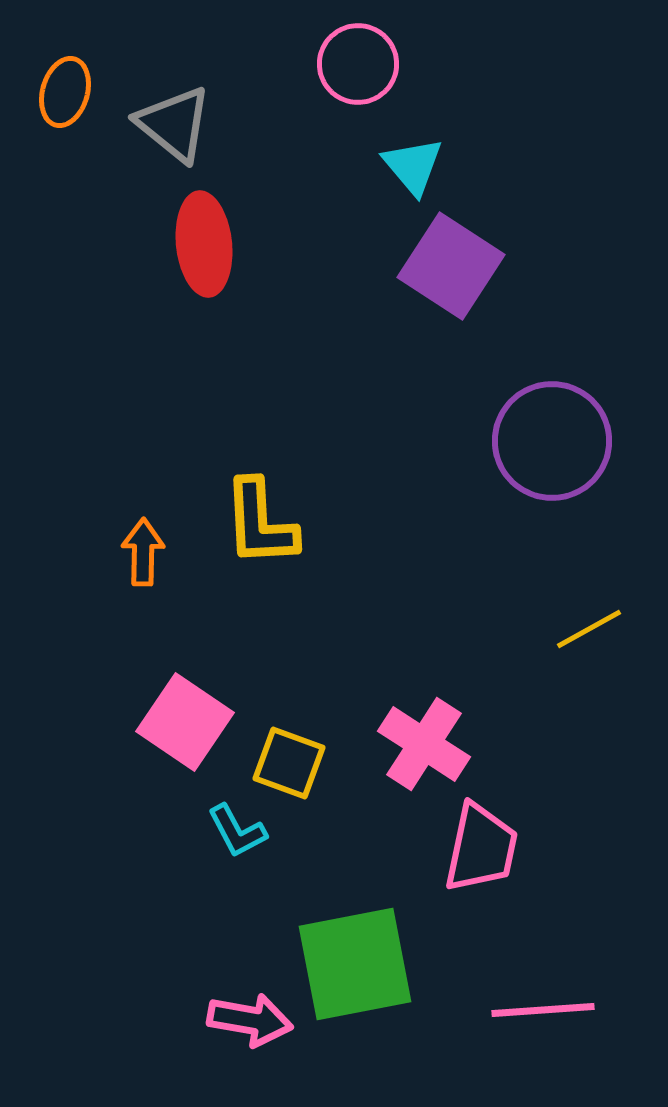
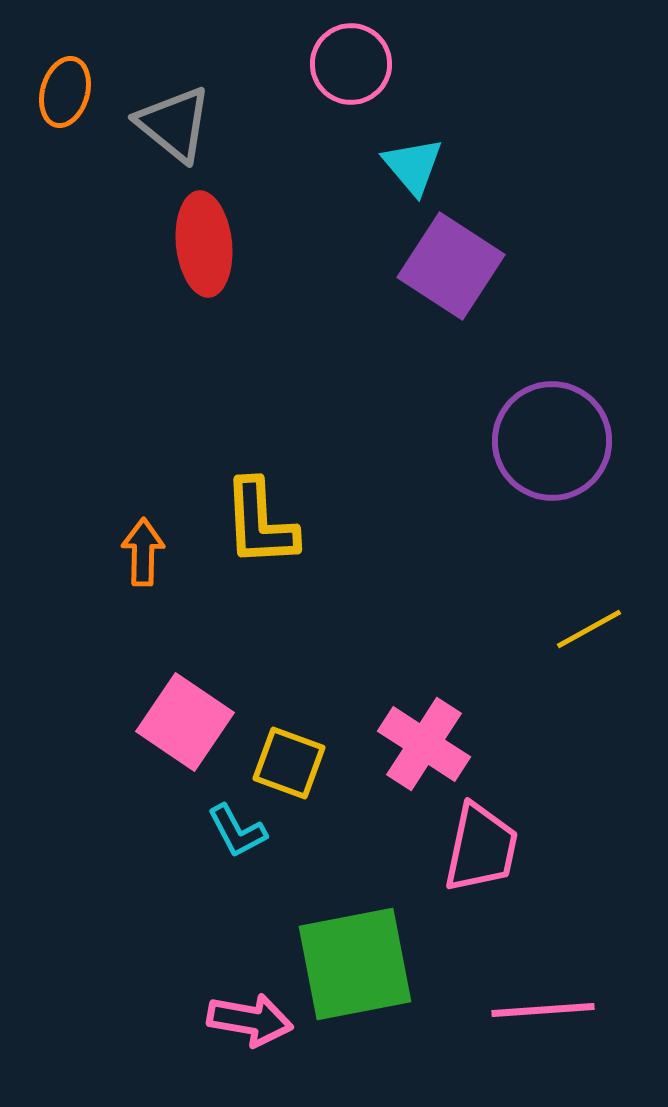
pink circle: moved 7 px left
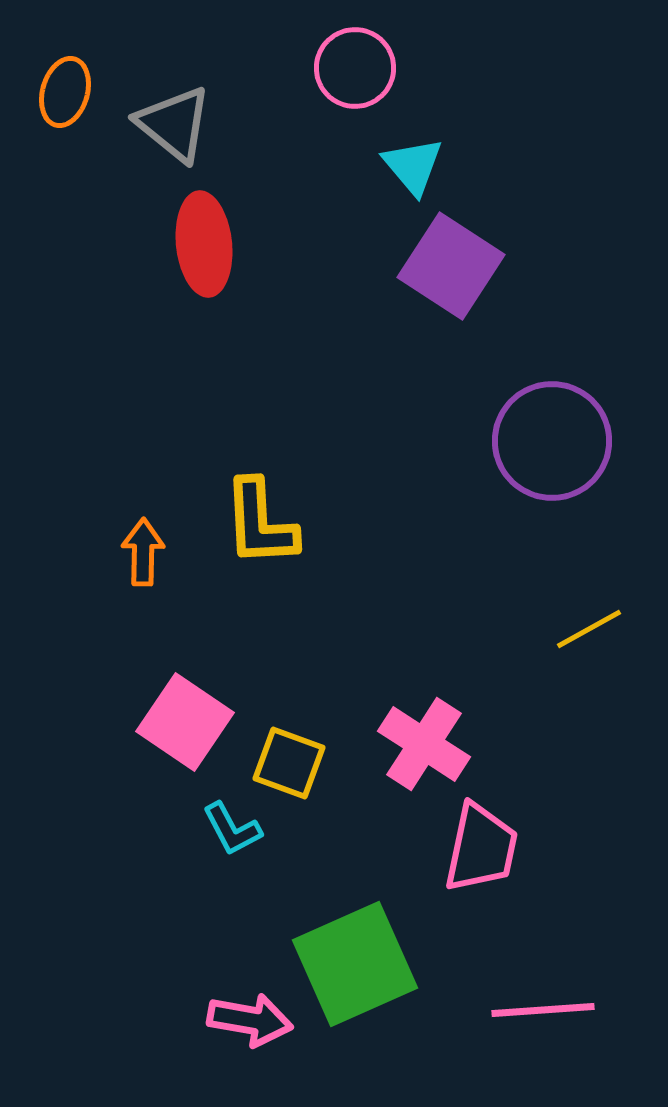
pink circle: moved 4 px right, 4 px down
cyan L-shape: moved 5 px left, 2 px up
green square: rotated 13 degrees counterclockwise
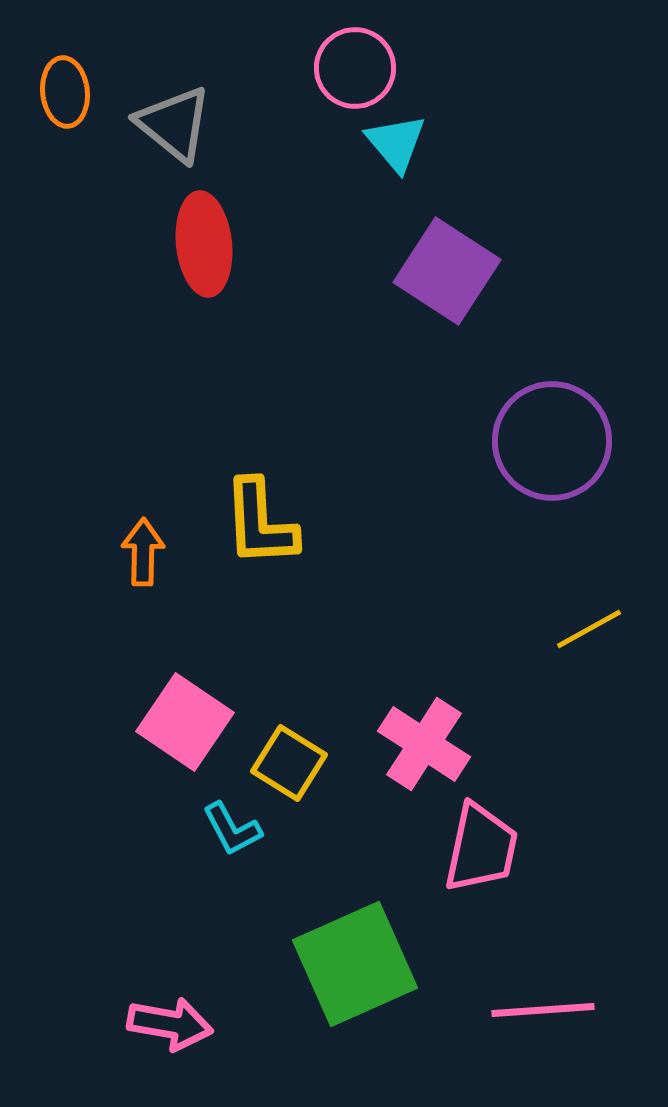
orange ellipse: rotated 22 degrees counterclockwise
cyan triangle: moved 17 px left, 23 px up
purple square: moved 4 px left, 5 px down
yellow square: rotated 12 degrees clockwise
pink arrow: moved 80 px left, 4 px down
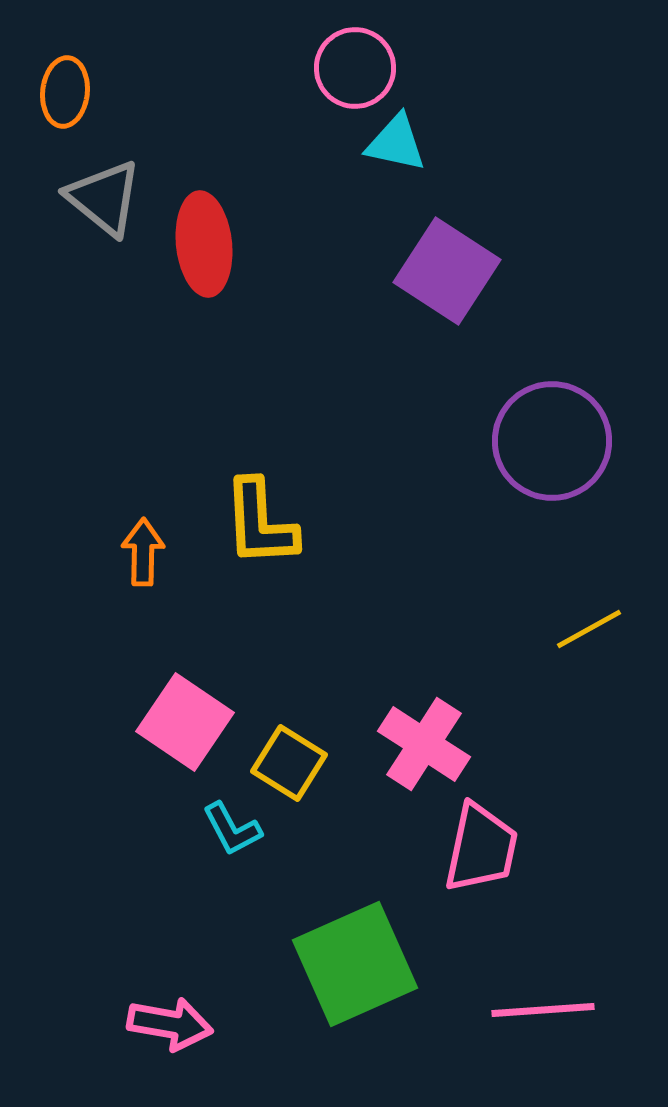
orange ellipse: rotated 12 degrees clockwise
gray triangle: moved 70 px left, 74 px down
cyan triangle: rotated 38 degrees counterclockwise
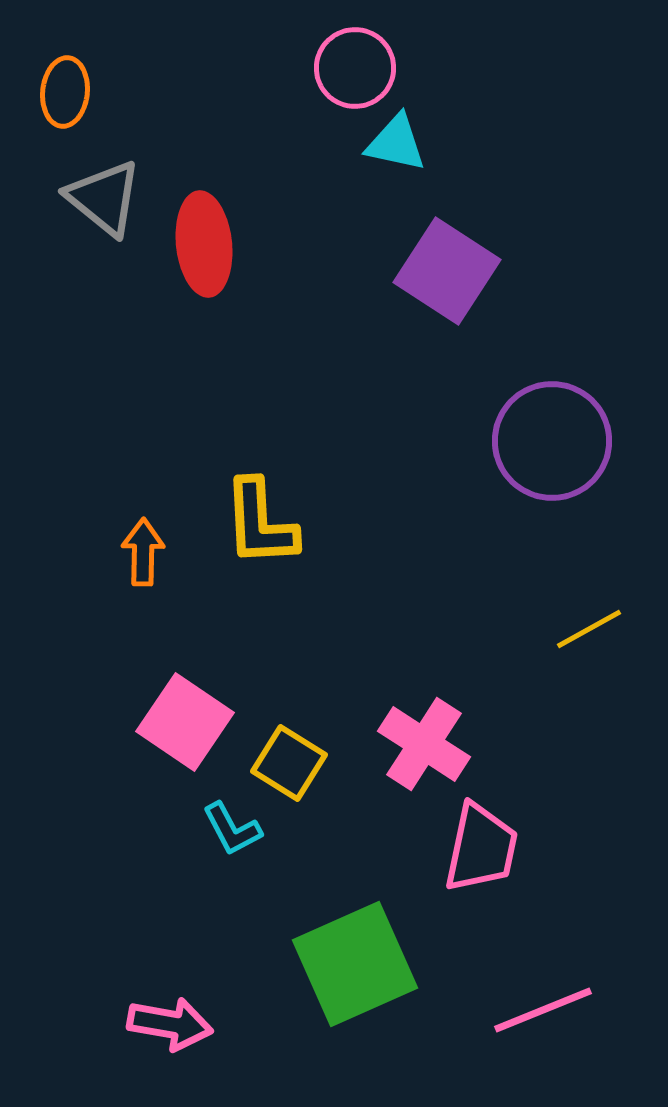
pink line: rotated 18 degrees counterclockwise
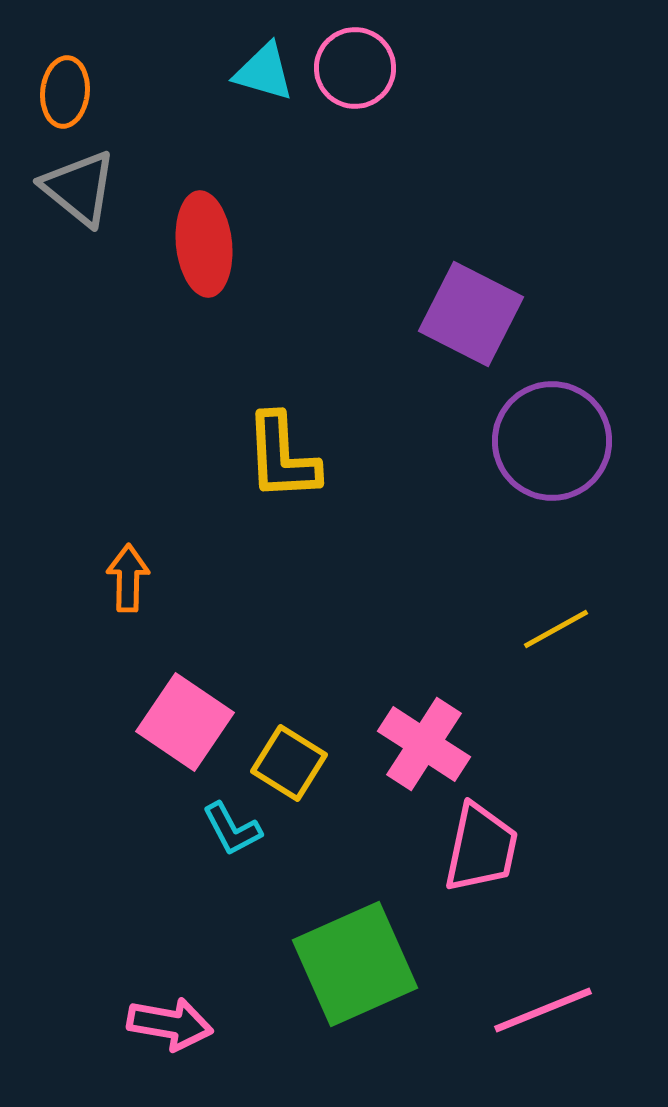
cyan triangle: moved 132 px left, 71 px up; rotated 4 degrees clockwise
gray triangle: moved 25 px left, 10 px up
purple square: moved 24 px right, 43 px down; rotated 6 degrees counterclockwise
yellow L-shape: moved 22 px right, 66 px up
orange arrow: moved 15 px left, 26 px down
yellow line: moved 33 px left
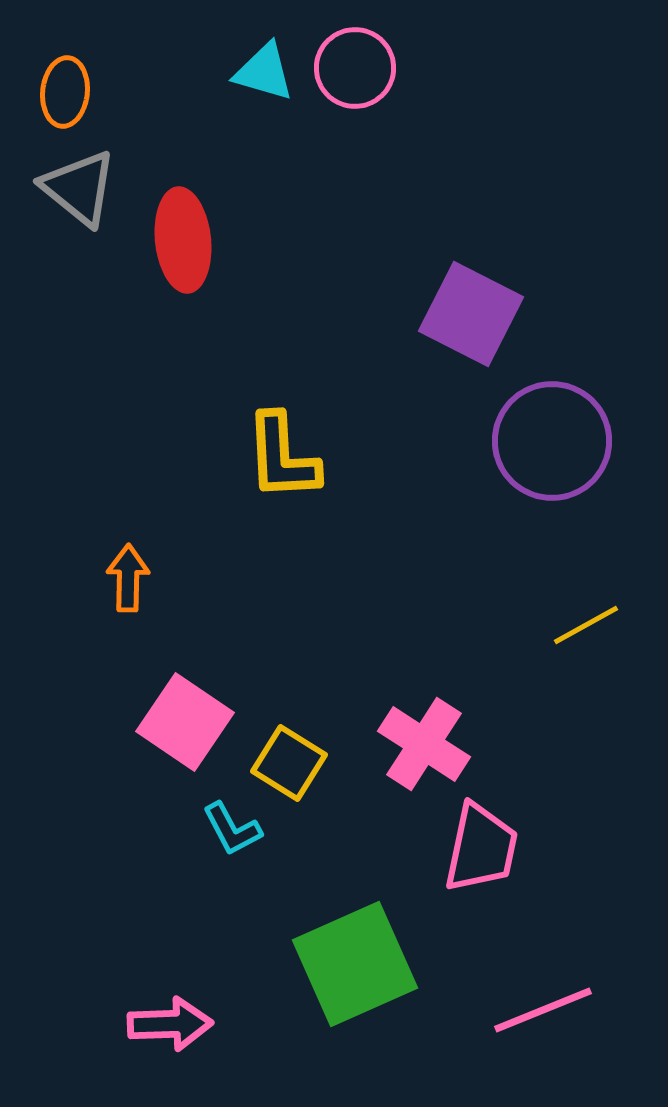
red ellipse: moved 21 px left, 4 px up
yellow line: moved 30 px right, 4 px up
pink arrow: rotated 12 degrees counterclockwise
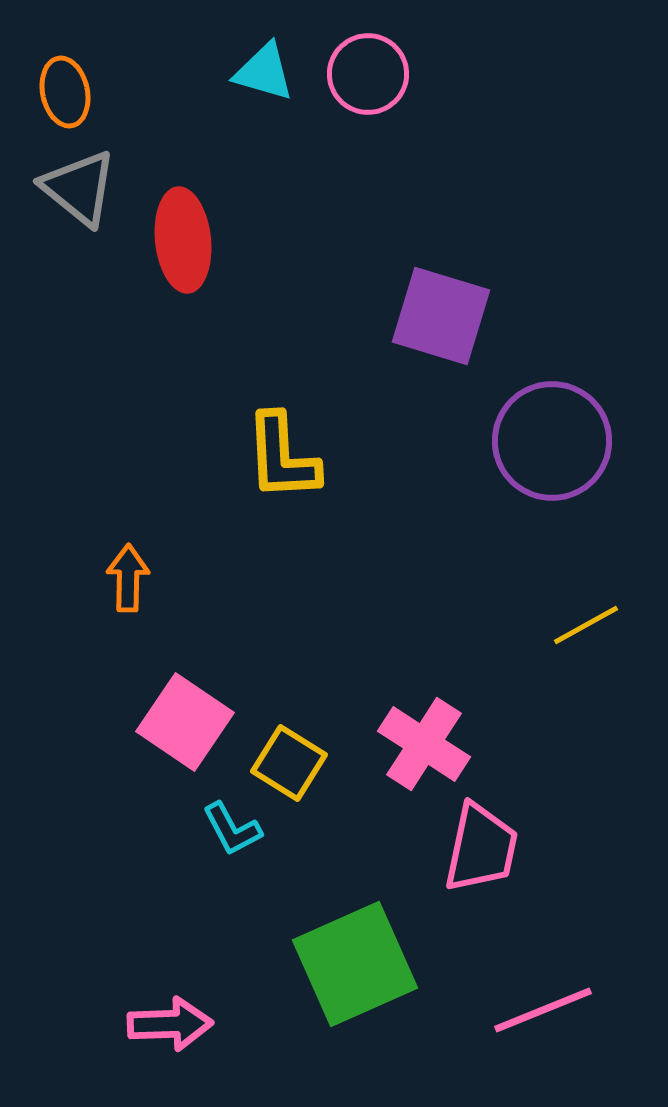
pink circle: moved 13 px right, 6 px down
orange ellipse: rotated 18 degrees counterclockwise
purple square: moved 30 px left, 2 px down; rotated 10 degrees counterclockwise
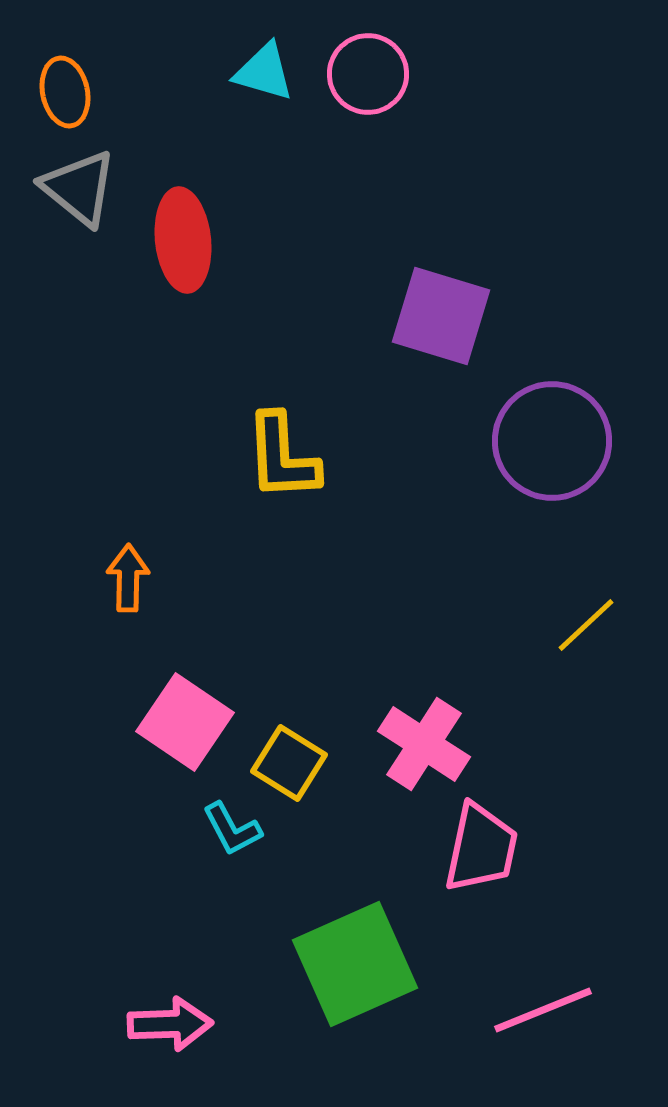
yellow line: rotated 14 degrees counterclockwise
